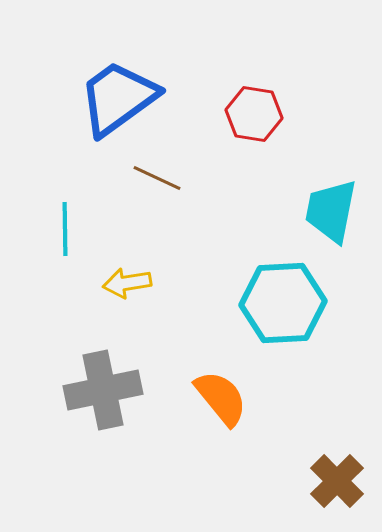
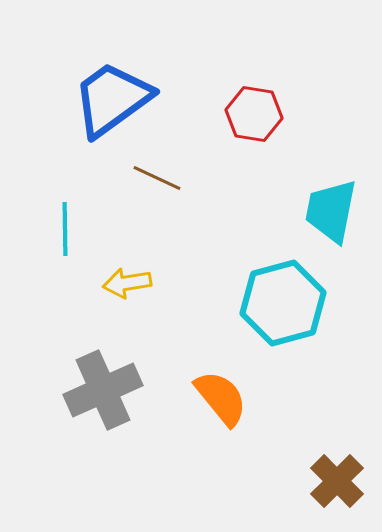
blue trapezoid: moved 6 px left, 1 px down
cyan hexagon: rotated 12 degrees counterclockwise
gray cross: rotated 12 degrees counterclockwise
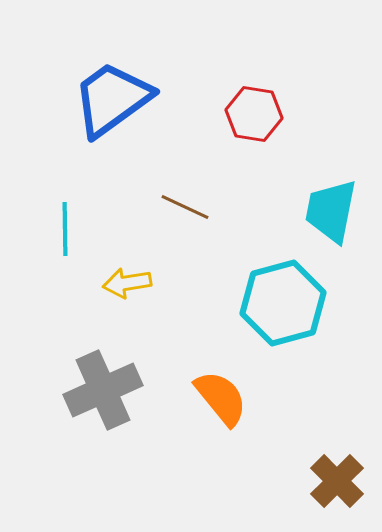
brown line: moved 28 px right, 29 px down
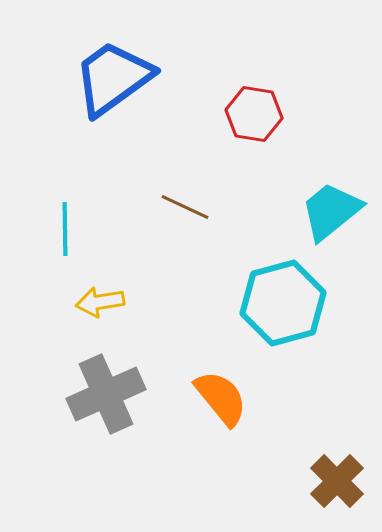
blue trapezoid: moved 1 px right, 21 px up
cyan trapezoid: rotated 40 degrees clockwise
yellow arrow: moved 27 px left, 19 px down
gray cross: moved 3 px right, 4 px down
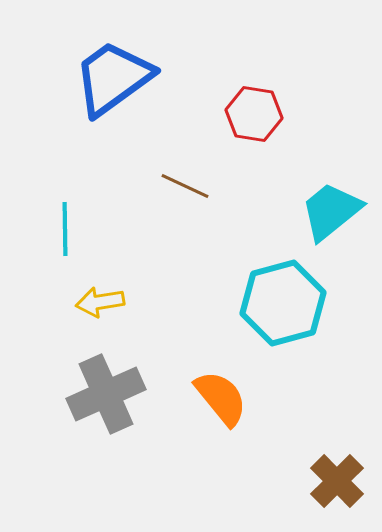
brown line: moved 21 px up
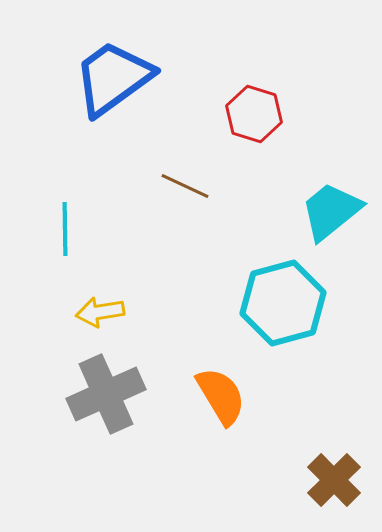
red hexagon: rotated 8 degrees clockwise
yellow arrow: moved 10 px down
orange semicircle: moved 2 px up; rotated 8 degrees clockwise
brown cross: moved 3 px left, 1 px up
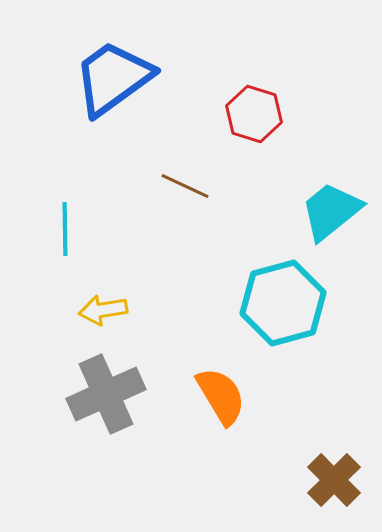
yellow arrow: moved 3 px right, 2 px up
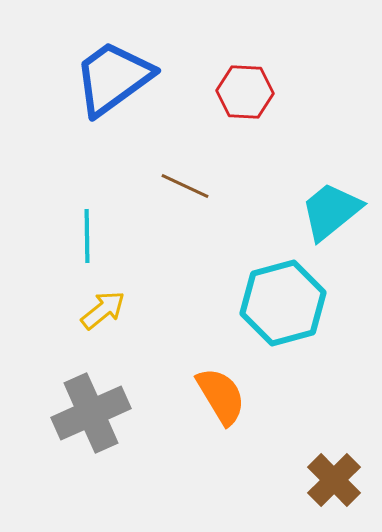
red hexagon: moved 9 px left, 22 px up; rotated 14 degrees counterclockwise
cyan line: moved 22 px right, 7 px down
yellow arrow: rotated 150 degrees clockwise
gray cross: moved 15 px left, 19 px down
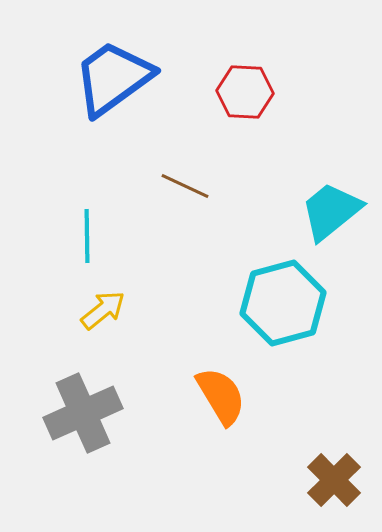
gray cross: moved 8 px left
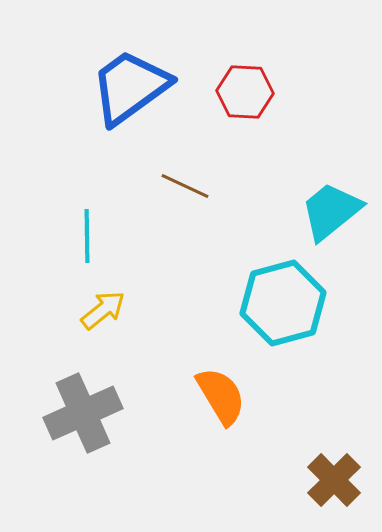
blue trapezoid: moved 17 px right, 9 px down
